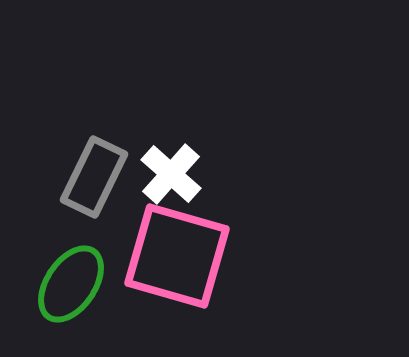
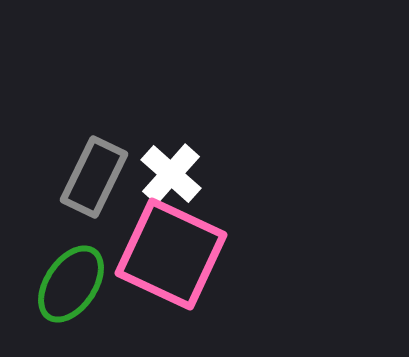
pink square: moved 6 px left, 2 px up; rotated 9 degrees clockwise
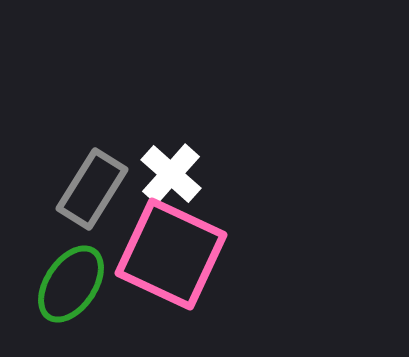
gray rectangle: moved 2 px left, 12 px down; rotated 6 degrees clockwise
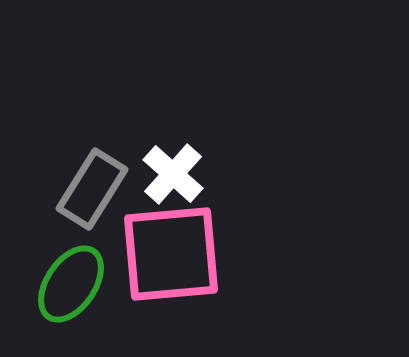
white cross: moved 2 px right
pink square: rotated 30 degrees counterclockwise
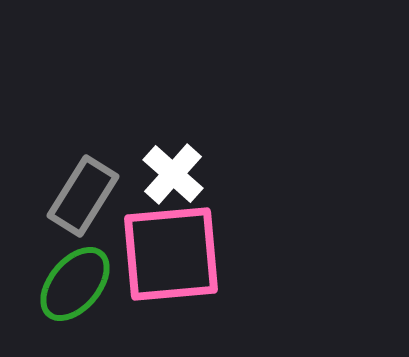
gray rectangle: moved 9 px left, 7 px down
green ellipse: moved 4 px right; rotated 6 degrees clockwise
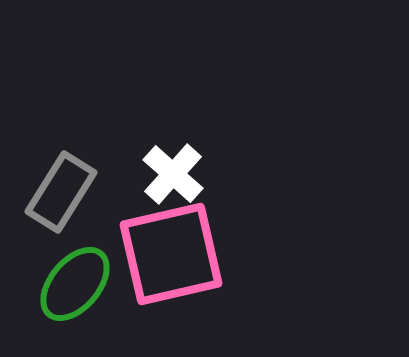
gray rectangle: moved 22 px left, 4 px up
pink square: rotated 8 degrees counterclockwise
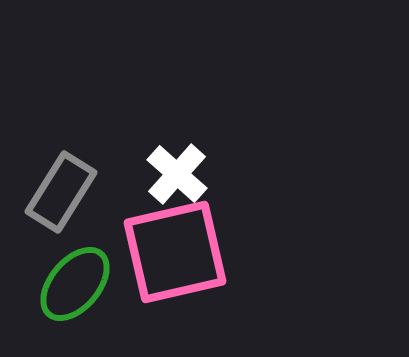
white cross: moved 4 px right
pink square: moved 4 px right, 2 px up
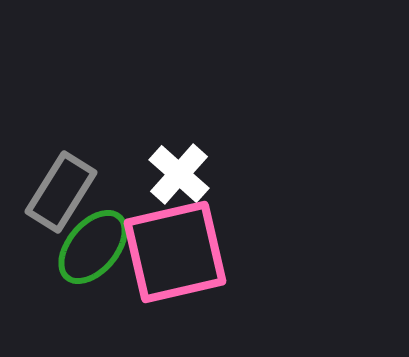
white cross: moved 2 px right
green ellipse: moved 18 px right, 37 px up
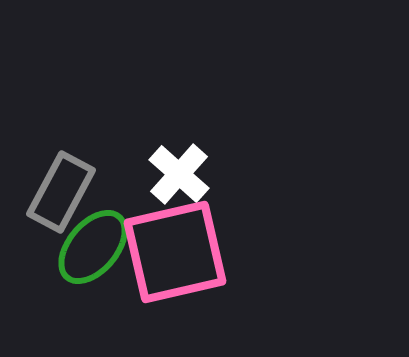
gray rectangle: rotated 4 degrees counterclockwise
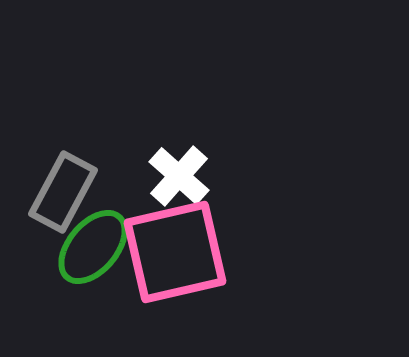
white cross: moved 2 px down
gray rectangle: moved 2 px right
